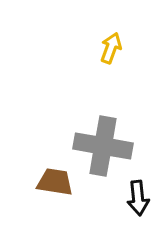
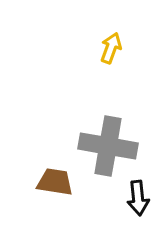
gray cross: moved 5 px right
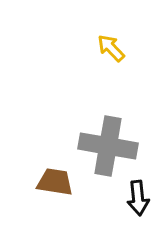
yellow arrow: rotated 64 degrees counterclockwise
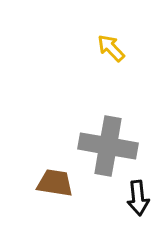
brown trapezoid: moved 1 px down
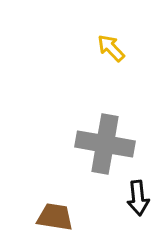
gray cross: moved 3 px left, 2 px up
brown trapezoid: moved 34 px down
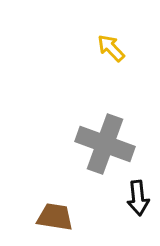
gray cross: rotated 10 degrees clockwise
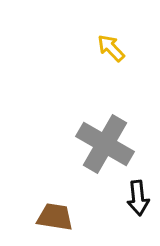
gray cross: rotated 10 degrees clockwise
